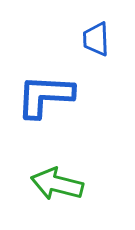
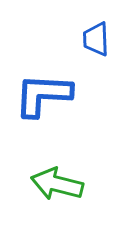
blue L-shape: moved 2 px left, 1 px up
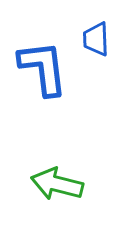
blue L-shape: moved 27 px up; rotated 80 degrees clockwise
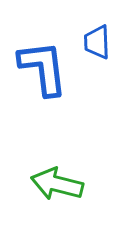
blue trapezoid: moved 1 px right, 3 px down
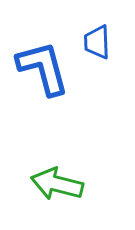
blue L-shape: rotated 8 degrees counterclockwise
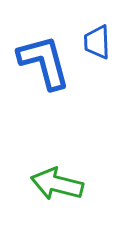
blue L-shape: moved 1 px right, 6 px up
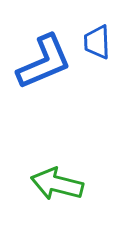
blue L-shape: rotated 82 degrees clockwise
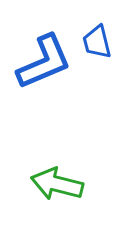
blue trapezoid: rotated 12 degrees counterclockwise
